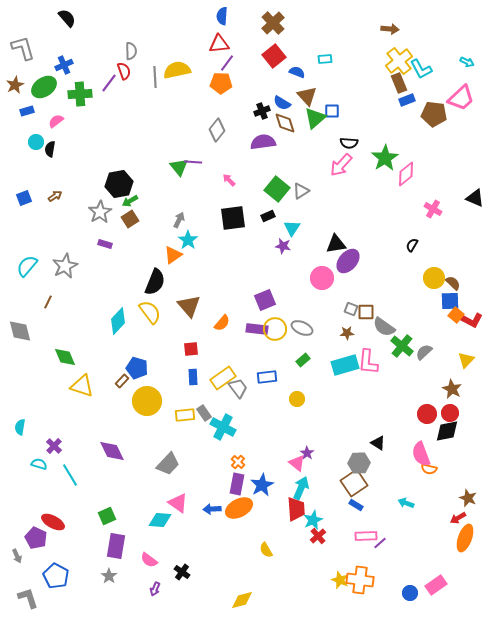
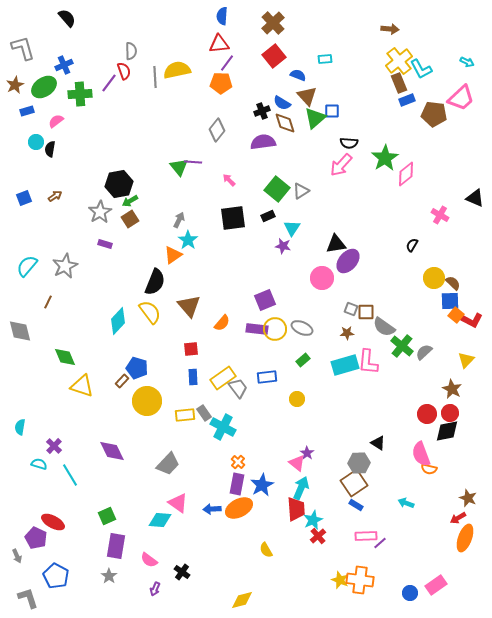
blue semicircle at (297, 72): moved 1 px right, 3 px down
pink cross at (433, 209): moved 7 px right, 6 px down
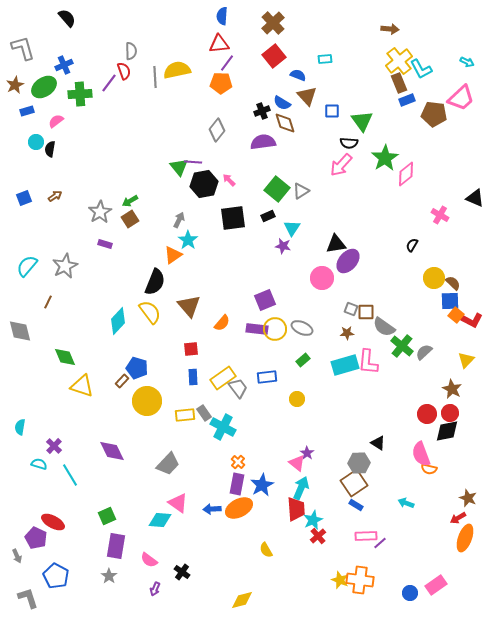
green triangle at (315, 118): moved 47 px right, 3 px down; rotated 25 degrees counterclockwise
black hexagon at (119, 184): moved 85 px right
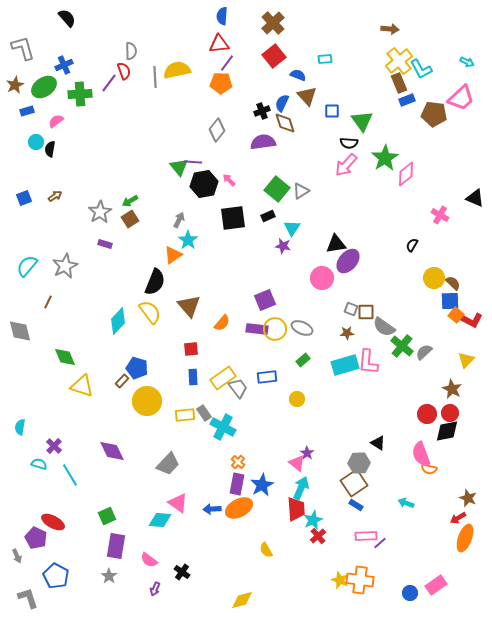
blue semicircle at (282, 103): rotated 84 degrees clockwise
pink arrow at (341, 165): moved 5 px right
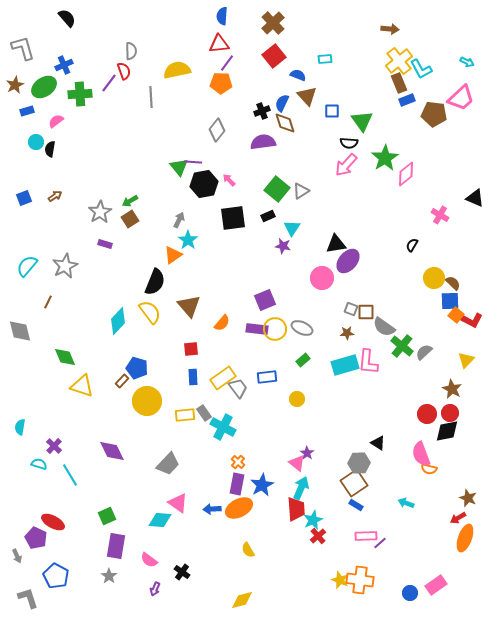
gray line at (155, 77): moved 4 px left, 20 px down
yellow semicircle at (266, 550): moved 18 px left
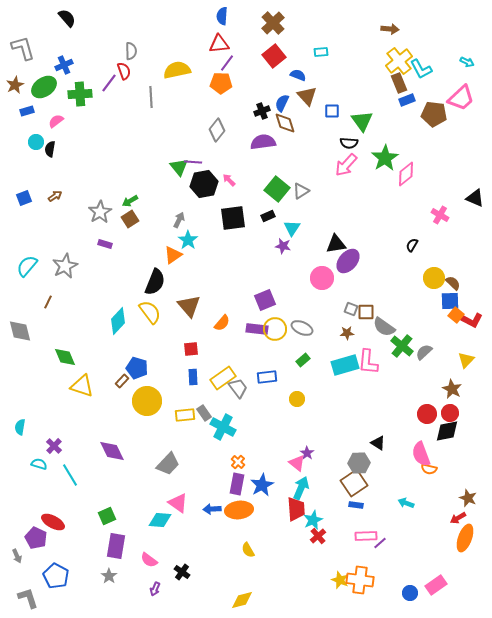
cyan rectangle at (325, 59): moved 4 px left, 7 px up
blue rectangle at (356, 505): rotated 24 degrees counterclockwise
orange ellipse at (239, 508): moved 2 px down; rotated 20 degrees clockwise
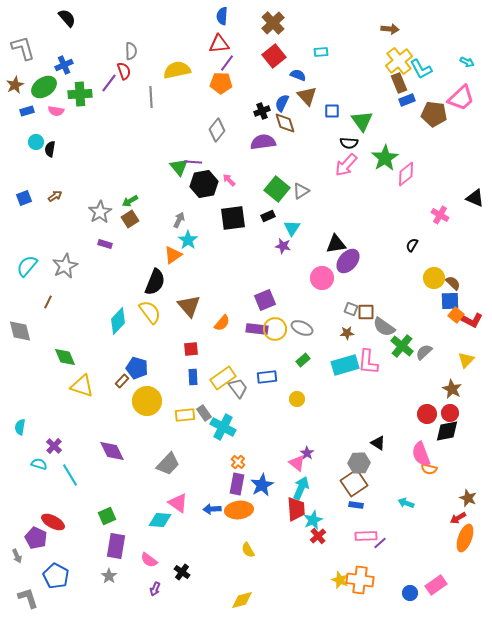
pink semicircle at (56, 121): moved 10 px up; rotated 133 degrees counterclockwise
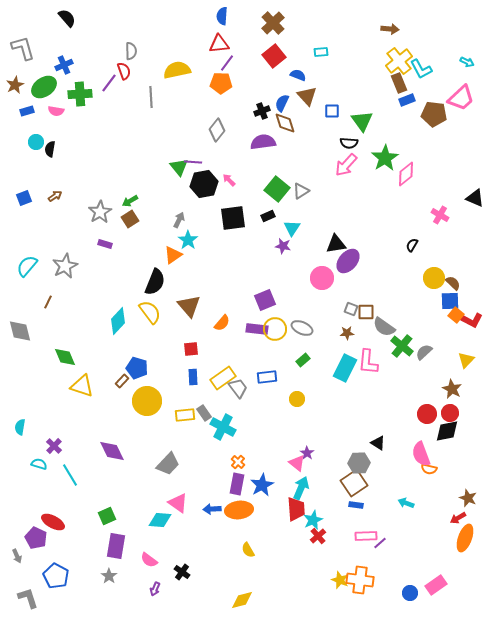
cyan rectangle at (345, 365): moved 3 px down; rotated 48 degrees counterclockwise
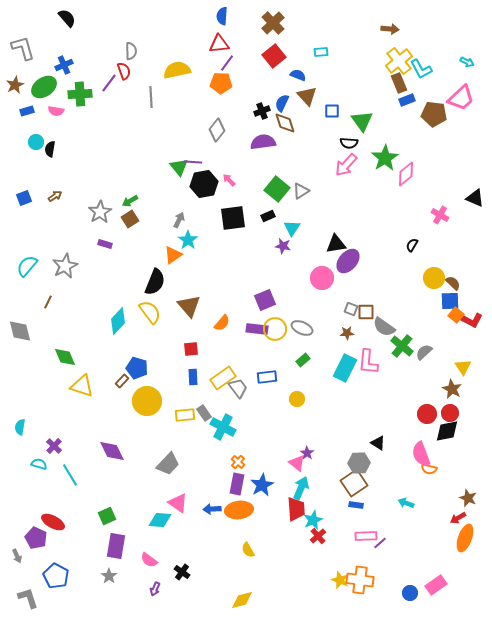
yellow triangle at (466, 360): moved 3 px left, 7 px down; rotated 18 degrees counterclockwise
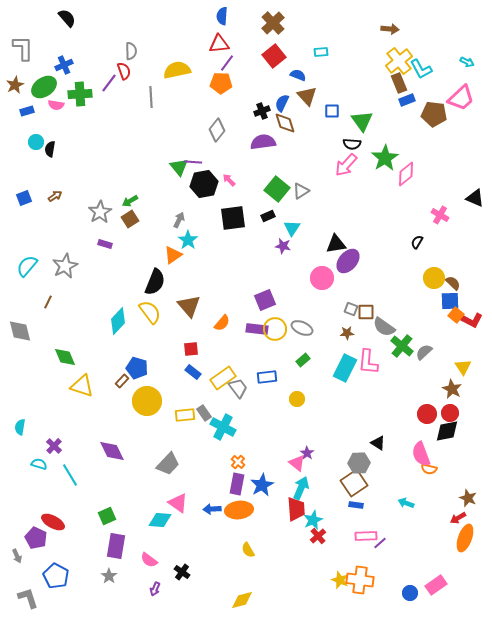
gray L-shape at (23, 48): rotated 16 degrees clockwise
pink semicircle at (56, 111): moved 6 px up
black semicircle at (349, 143): moved 3 px right, 1 px down
black semicircle at (412, 245): moved 5 px right, 3 px up
blue rectangle at (193, 377): moved 5 px up; rotated 49 degrees counterclockwise
